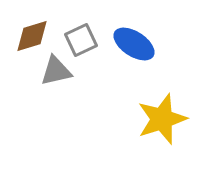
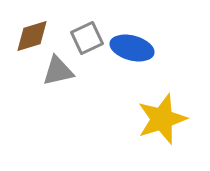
gray square: moved 6 px right, 2 px up
blue ellipse: moved 2 px left, 4 px down; rotated 18 degrees counterclockwise
gray triangle: moved 2 px right
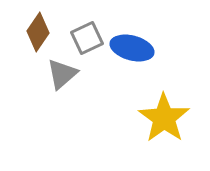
brown diamond: moved 6 px right, 4 px up; rotated 39 degrees counterclockwise
gray triangle: moved 4 px right, 3 px down; rotated 28 degrees counterclockwise
yellow star: moved 2 px right, 1 px up; rotated 18 degrees counterclockwise
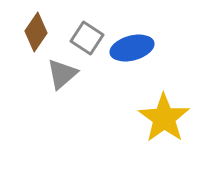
brown diamond: moved 2 px left
gray square: rotated 32 degrees counterclockwise
blue ellipse: rotated 30 degrees counterclockwise
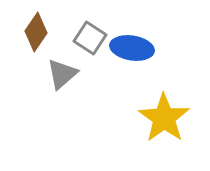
gray square: moved 3 px right
blue ellipse: rotated 24 degrees clockwise
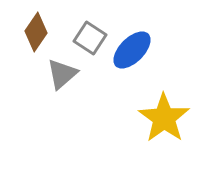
blue ellipse: moved 2 px down; rotated 54 degrees counterclockwise
